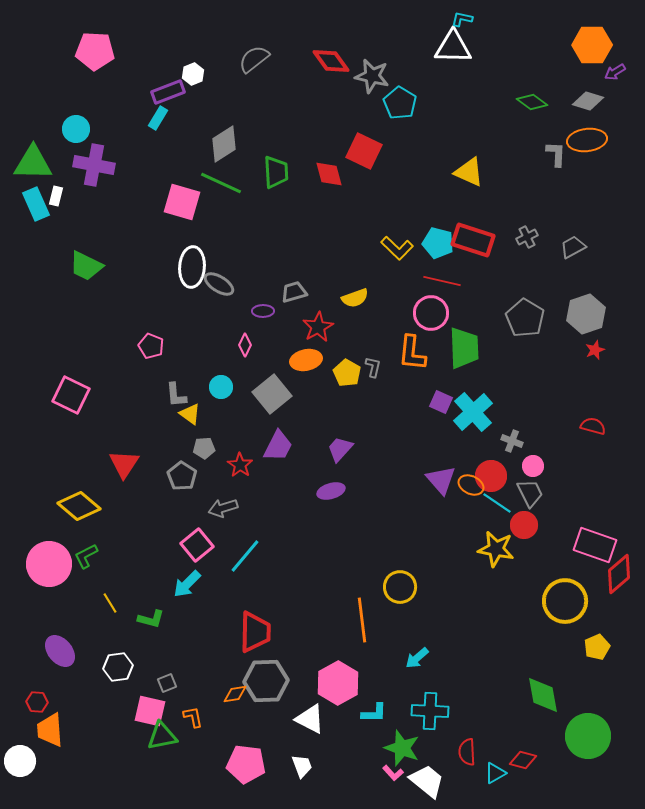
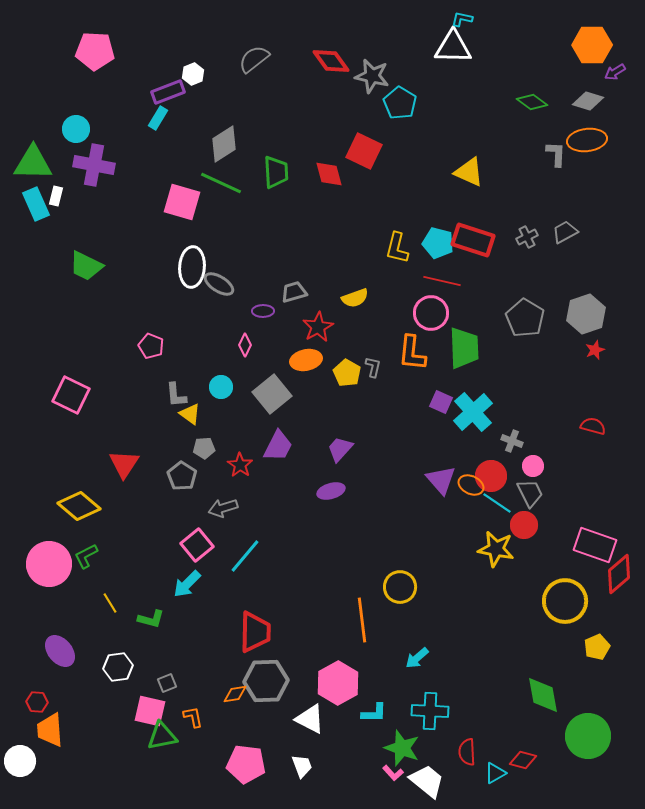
gray trapezoid at (573, 247): moved 8 px left, 15 px up
yellow L-shape at (397, 248): rotated 60 degrees clockwise
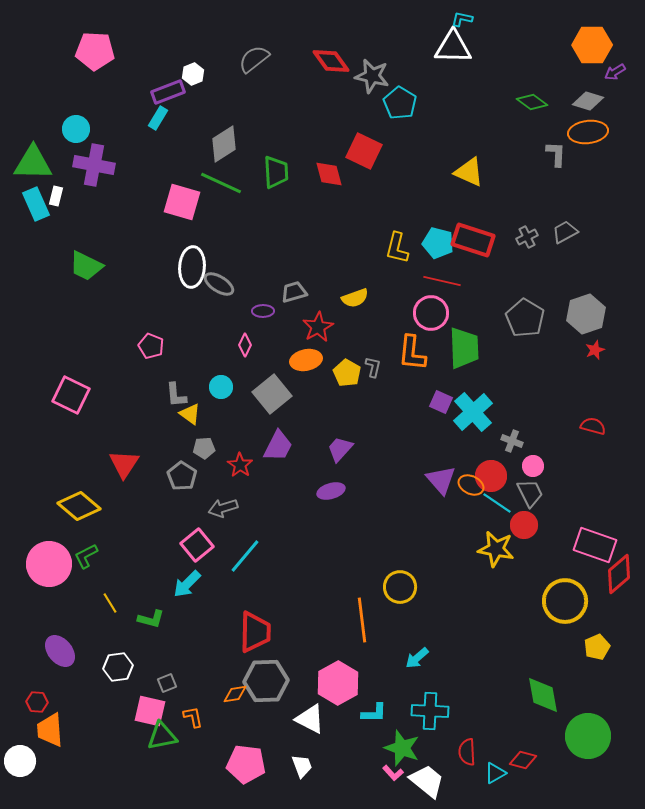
orange ellipse at (587, 140): moved 1 px right, 8 px up
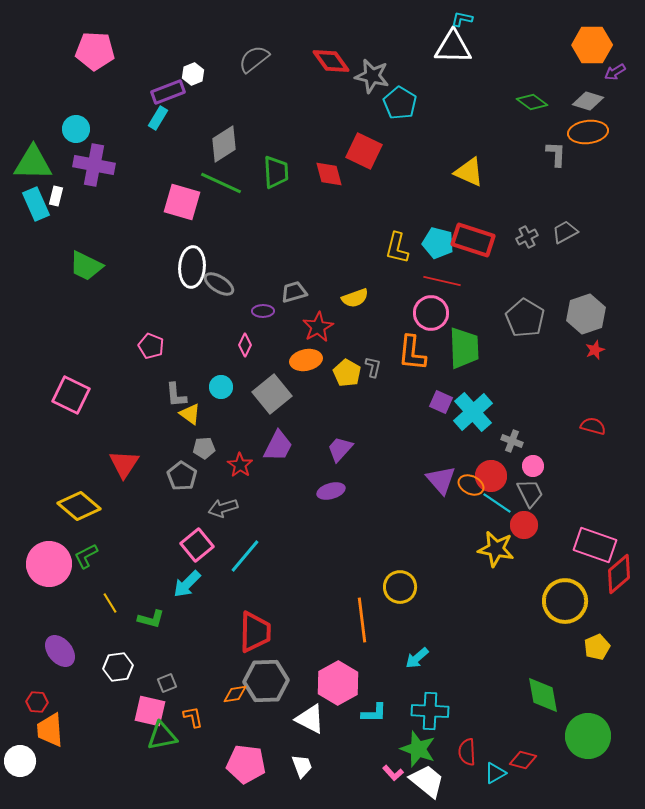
green star at (402, 748): moved 16 px right, 1 px down
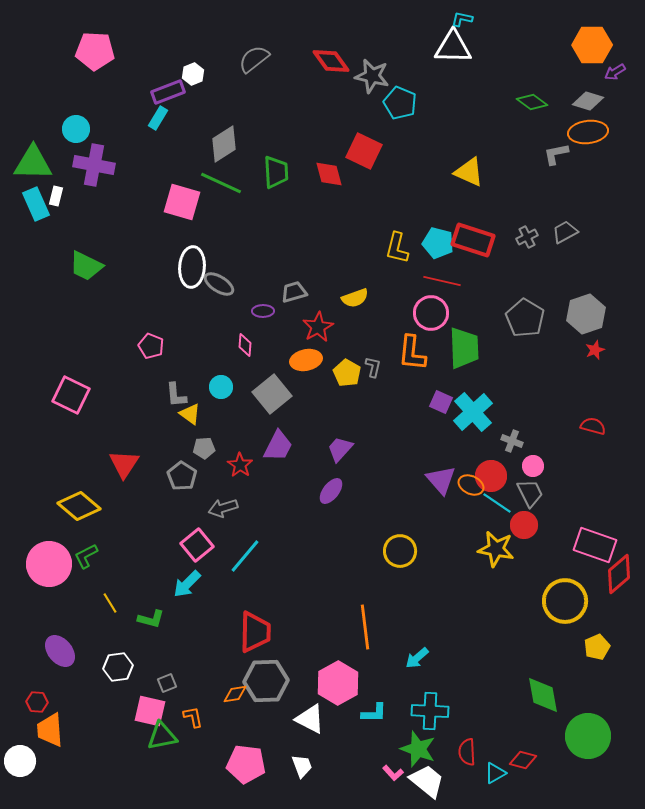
cyan pentagon at (400, 103): rotated 8 degrees counterclockwise
gray L-shape at (556, 154): rotated 104 degrees counterclockwise
pink diamond at (245, 345): rotated 20 degrees counterclockwise
purple ellipse at (331, 491): rotated 36 degrees counterclockwise
yellow circle at (400, 587): moved 36 px up
orange line at (362, 620): moved 3 px right, 7 px down
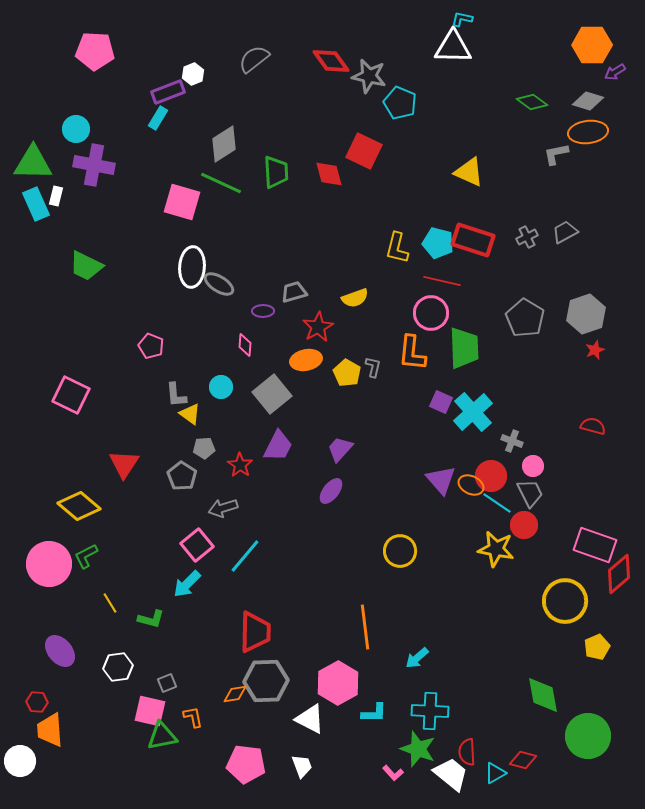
gray star at (372, 76): moved 3 px left
white trapezoid at (427, 781): moved 24 px right, 7 px up
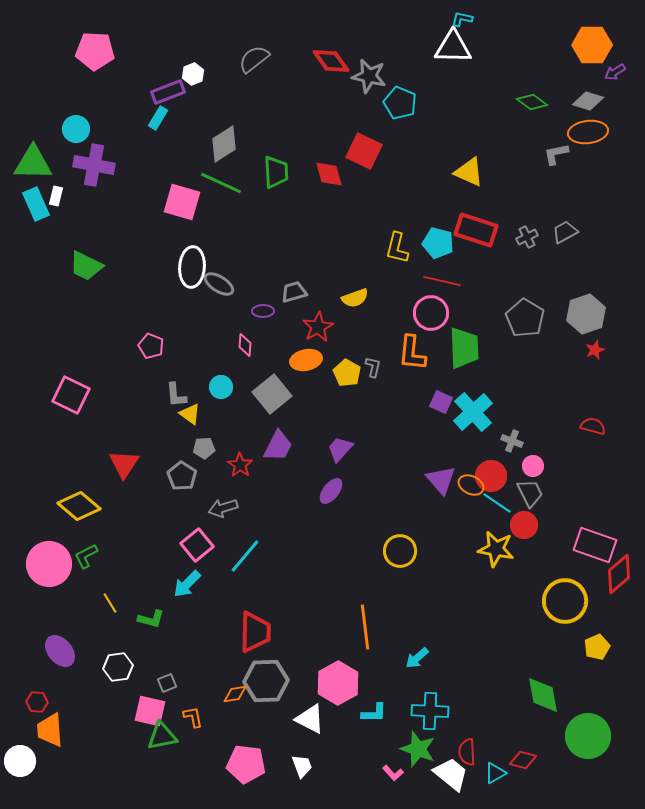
red rectangle at (473, 240): moved 3 px right, 10 px up
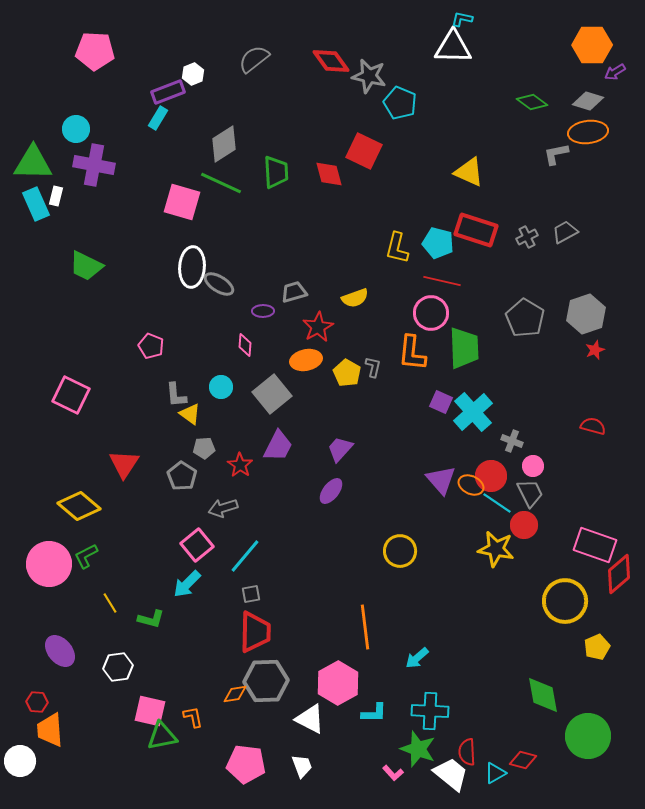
gray square at (167, 683): moved 84 px right, 89 px up; rotated 12 degrees clockwise
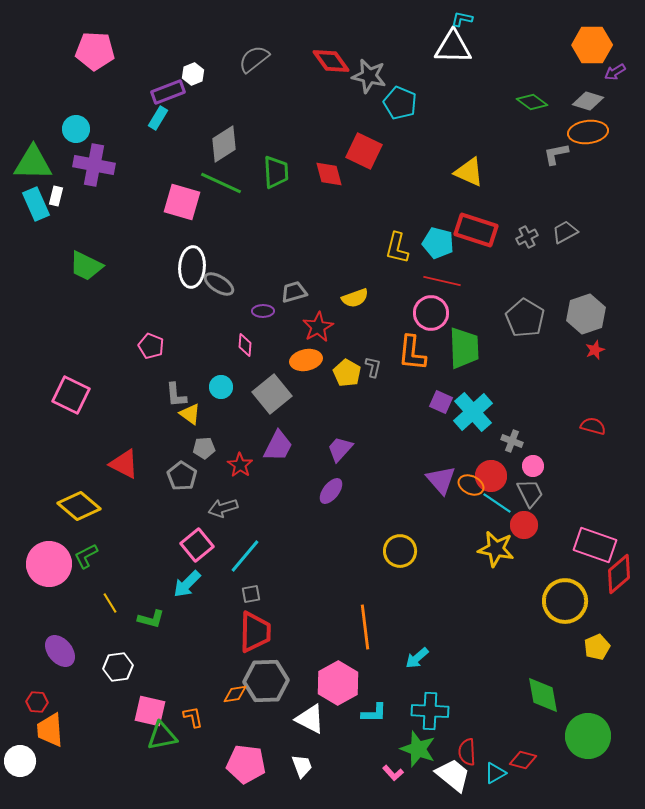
red triangle at (124, 464): rotated 36 degrees counterclockwise
white trapezoid at (451, 774): moved 2 px right, 1 px down
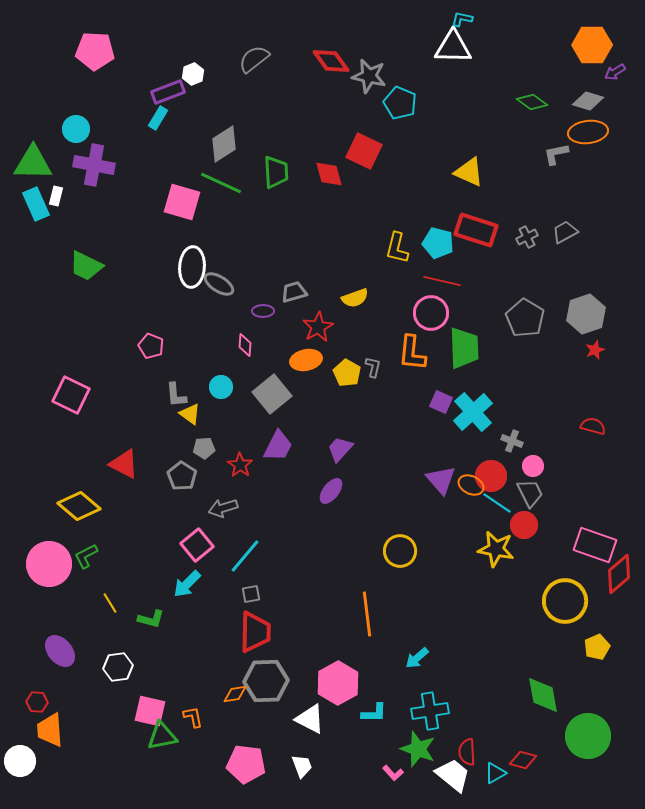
orange line at (365, 627): moved 2 px right, 13 px up
cyan cross at (430, 711): rotated 12 degrees counterclockwise
